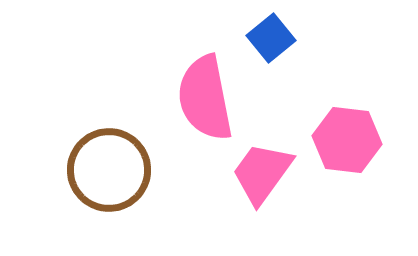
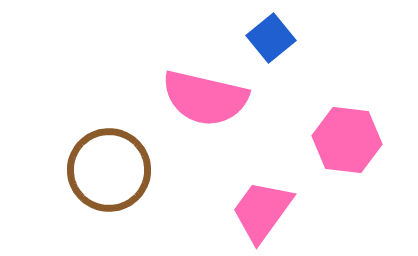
pink semicircle: rotated 66 degrees counterclockwise
pink trapezoid: moved 38 px down
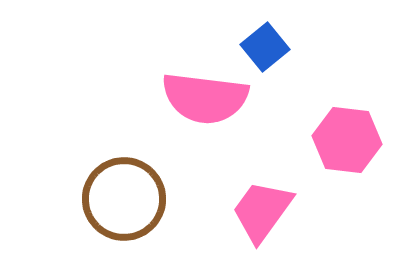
blue square: moved 6 px left, 9 px down
pink semicircle: rotated 6 degrees counterclockwise
brown circle: moved 15 px right, 29 px down
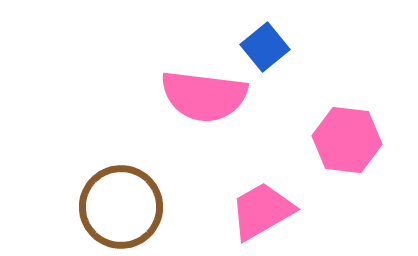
pink semicircle: moved 1 px left, 2 px up
brown circle: moved 3 px left, 8 px down
pink trapezoid: rotated 24 degrees clockwise
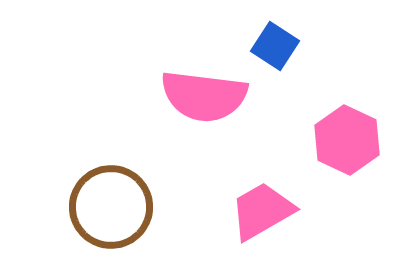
blue square: moved 10 px right, 1 px up; rotated 18 degrees counterclockwise
pink hexagon: rotated 18 degrees clockwise
brown circle: moved 10 px left
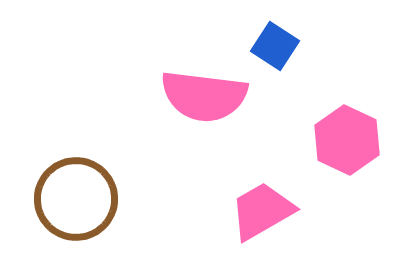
brown circle: moved 35 px left, 8 px up
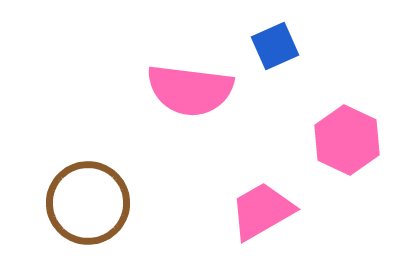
blue square: rotated 33 degrees clockwise
pink semicircle: moved 14 px left, 6 px up
brown circle: moved 12 px right, 4 px down
